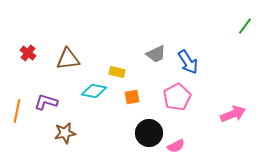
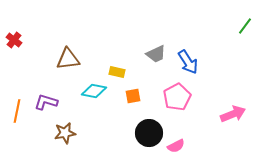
red cross: moved 14 px left, 13 px up
orange square: moved 1 px right, 1 px up
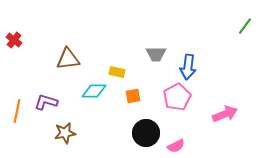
gray trapezoid: rotated 25 degrees clockwise
blue arrow: moved 5 px down; rotated 40 degrees clockwise
cyan diamond: rotated 10 degrees counterclockwise
pink arrow: moved 8 px left
black circle: moved 3 px left
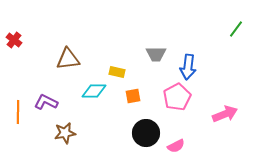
green line: moved 9 px left, 3 px down
purple L-shape: rotated 10 degrees clockwise
orange line: moved 1 px right, 1 px down; rotated 10 degrees counterclockwise
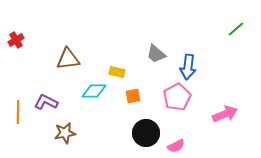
green line: rotated 12 degrees clockwise
red cross: moved 2 px right; rotated 21 degrees clockwise
gray trapezoid: rotated 40 degrees clockwise
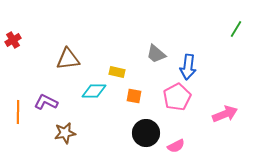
green line: rotated 18 degrees counterclockwise
red cross: moved 3 px left
orange square: moved 1 px right; rotated 21 degrees clockwise
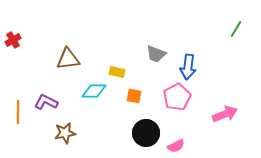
gray trapezoid: rotated 20 degrees counterclockwise
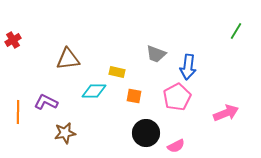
green line: moved 2 px down
pink arrow: moved 1 px right, 1 px up
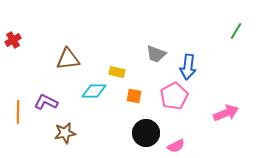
pink pentagon: moved 3 px left, 1 px up
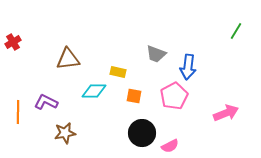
red cross: moved 2 px down
yellow rectangle: moved 1 px right
black circle: moved 4 px left
pink semicircle: moved 6 px left
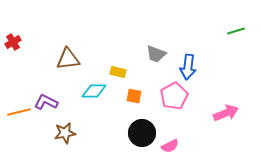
green line: rotated 42 degrees clockwise
orange line: moved 1 px right; rotated 75 degrees clockwise
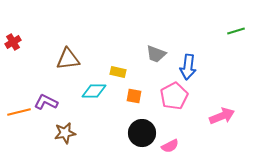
pink arrow: moved 4 px left, 3 px down
